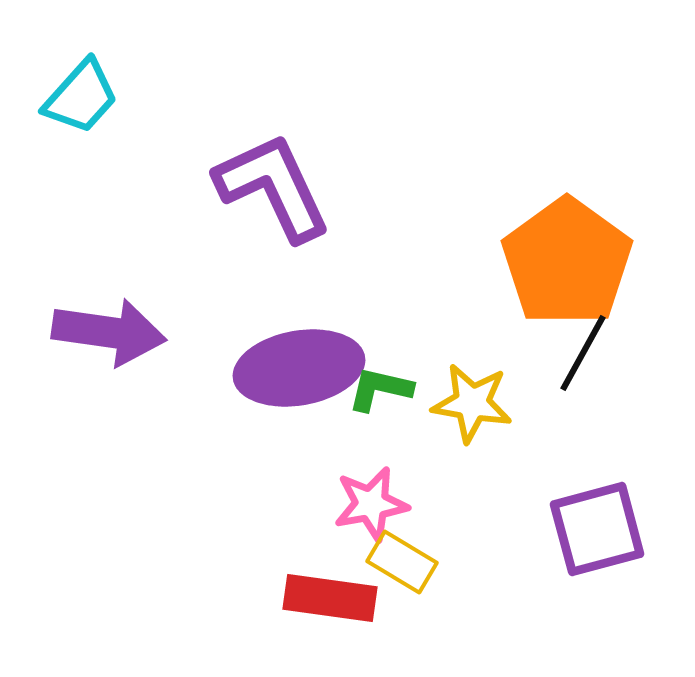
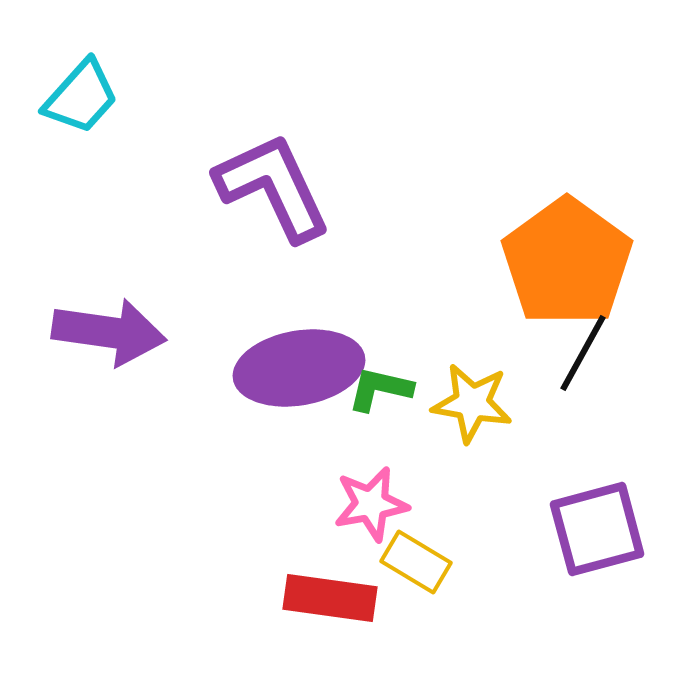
yellow rectangle: moved 14 px right
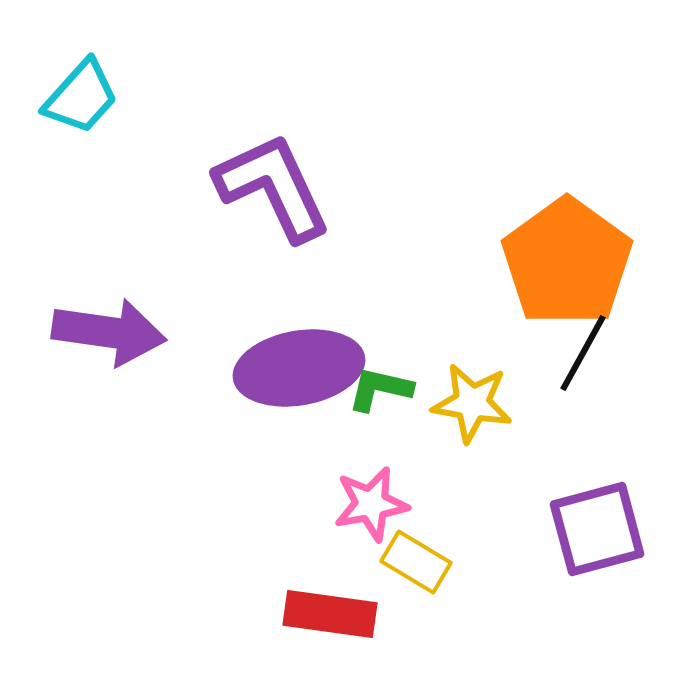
red rectangle: moved 16 px down
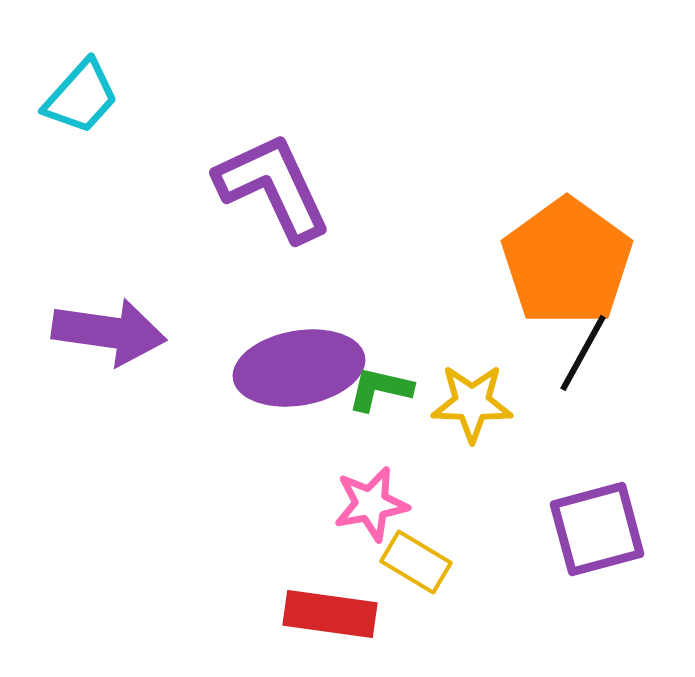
yellow star: rotated 8 degrees counterclockwise
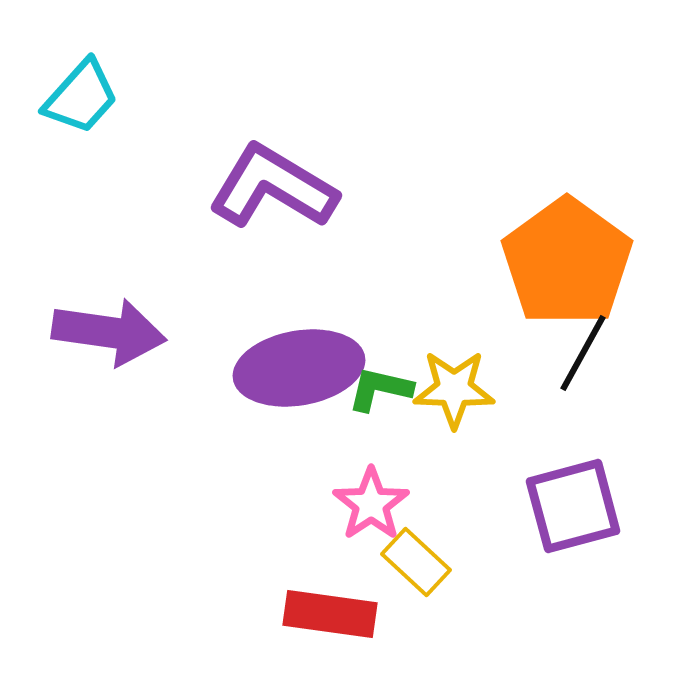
purple L-shape: rotated 34 degrees counterclockwise
yellow star: moved 18 px left, 14 px up
pink star: rotated 24 degrees counterclockwise
purple square: moved 24 px left, 23 px up
yellow rectangle: rotated 12 degrees clockwise
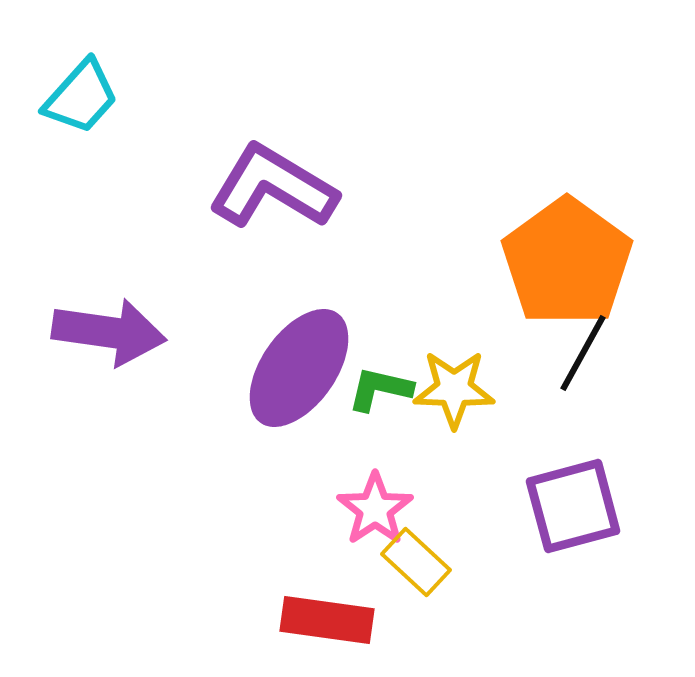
purple ellipse: rotated 45 degrees counterclockwise
pink star: moved 4 px right, 5 px down
red rectangle: moved 3 px left, 6 px down
